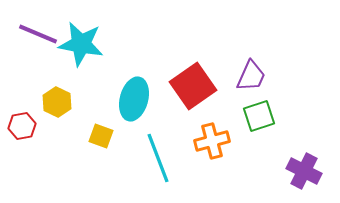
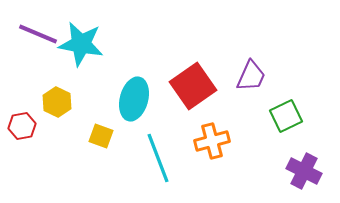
green square: moved 27 px right; rotated 8 degrees counterclockwise
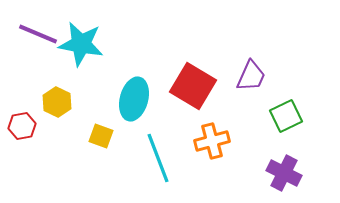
red square: rotated 24 degrees counterclockwise
purple cross: moved 20 px left, 2 px down
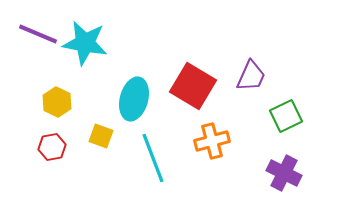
cyan star: moved 4 px right, 1 px up
red hexagon: moved 30 px right, 21 px down
cyan line: moved 5 px left
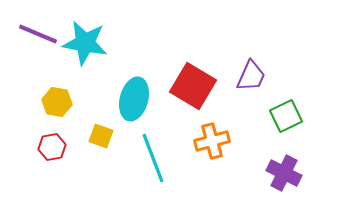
yellow hexagon: rotated 16 degrees counterclockwise
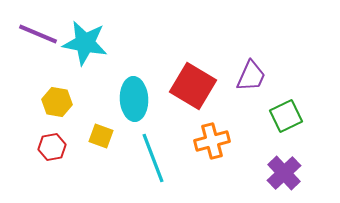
cyan ellipse: rotated 18 degrees counterclockwise
purple cross: rotated 20 degrees clockwise
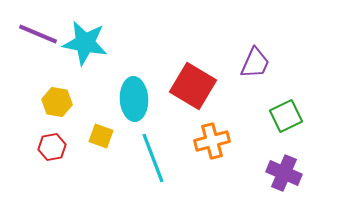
purple trapezoid: moved 4 px right, 13 px up
purple cross: rotated 24 degrees counterclockwise
